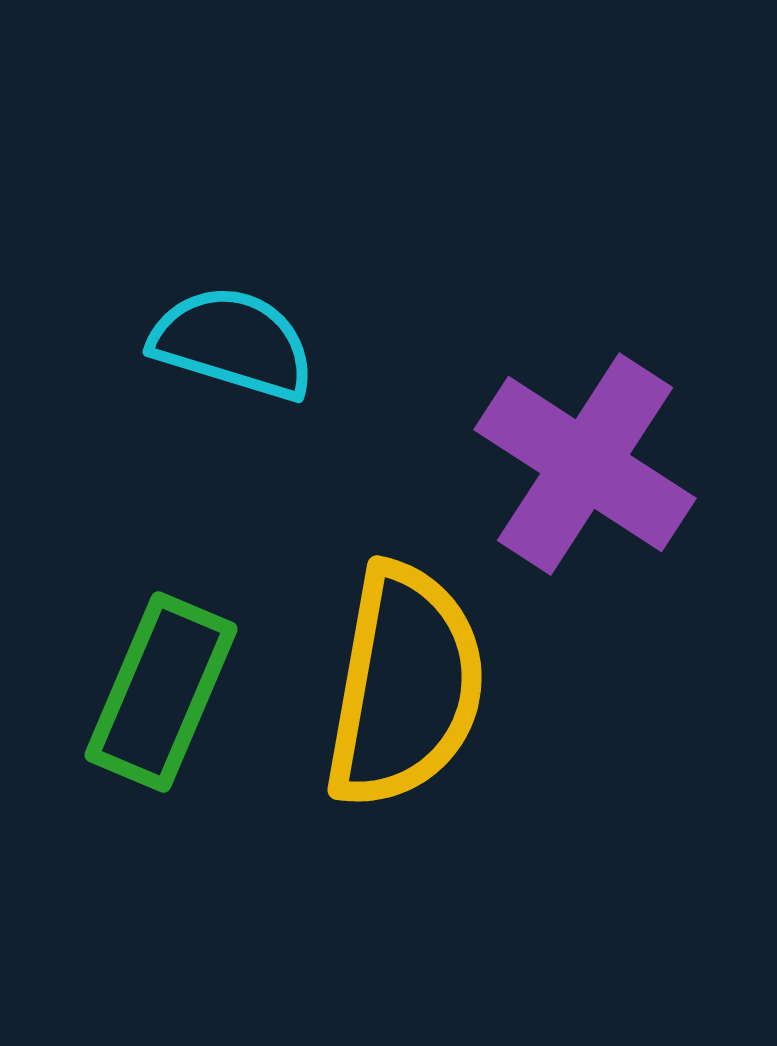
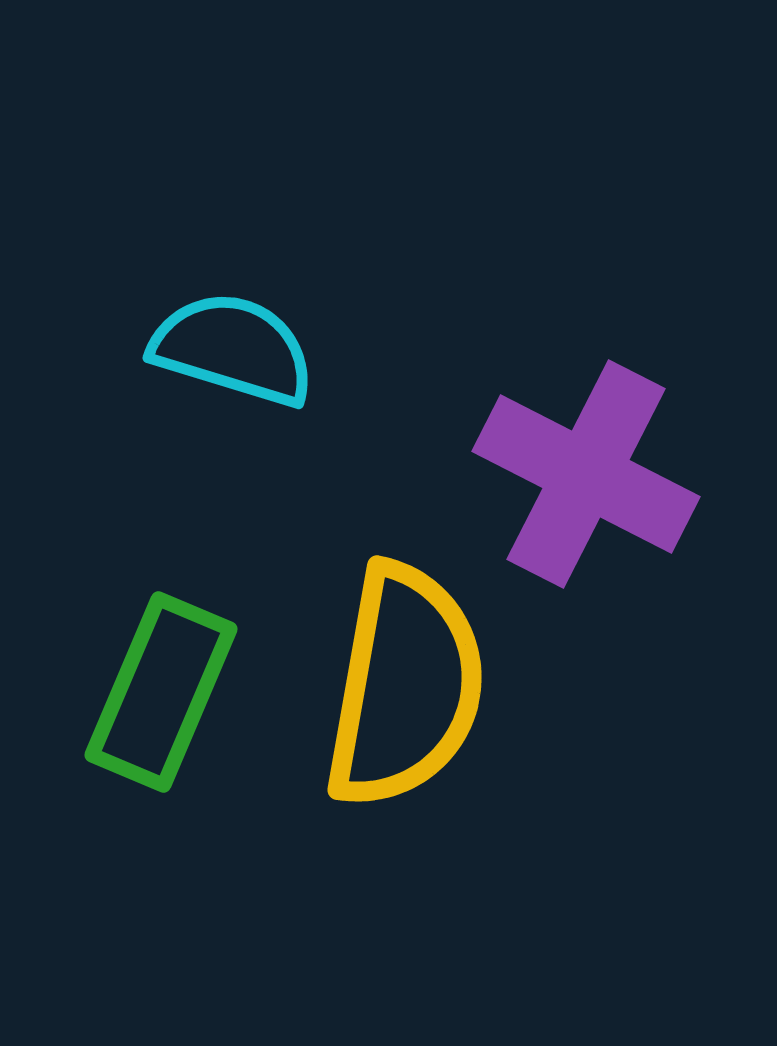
cyan semicircle: moved 6 px down
purple cross: moved 1 px right, 10 px down; rotated 6 degrees counterclockwise
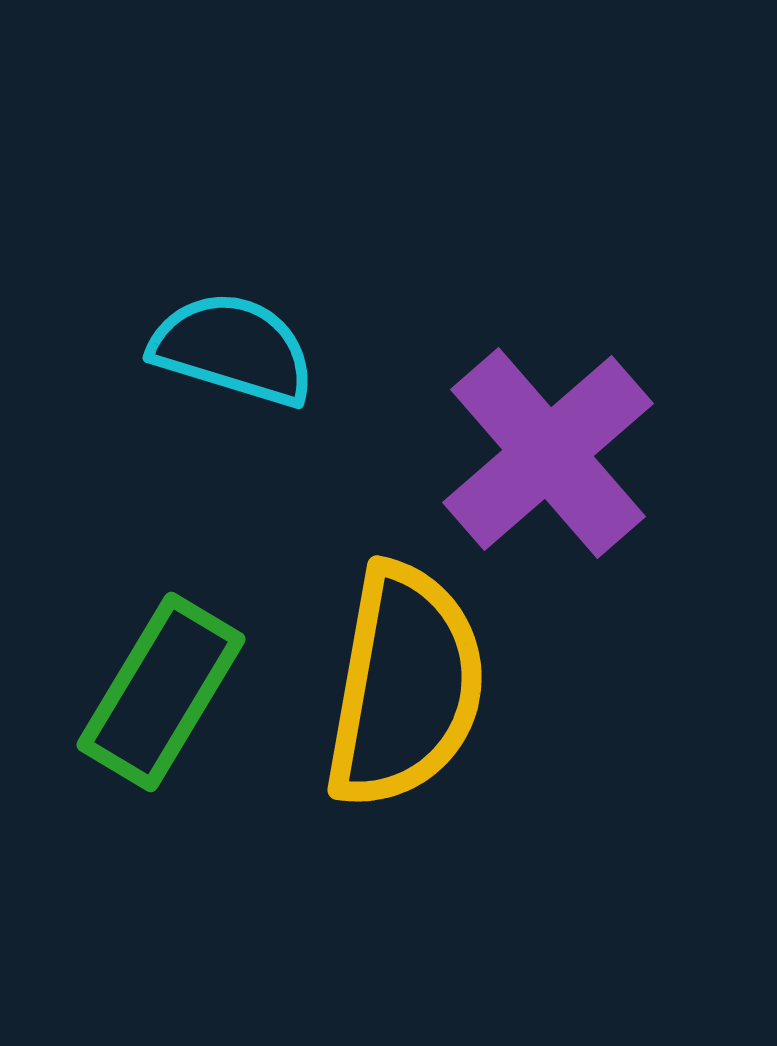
purple cross: moved 38 px left, 21 px up; rotated 22 degrees clockwise
green rectangle: rotated 8 degrees clockwise
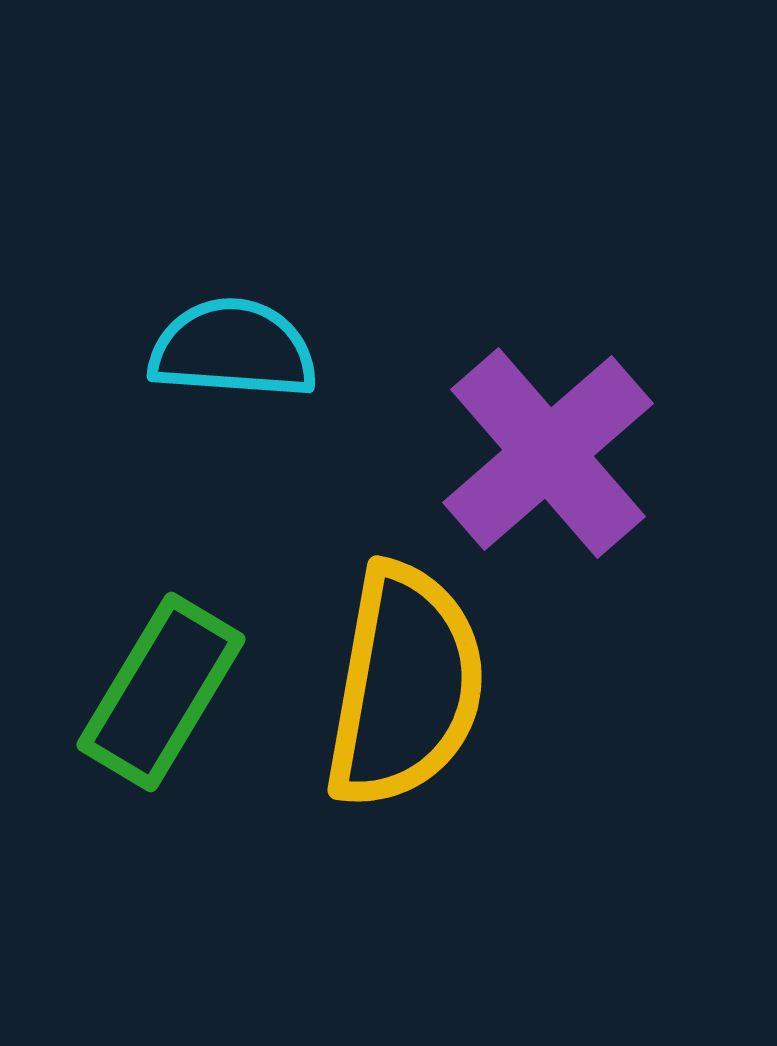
cyan semicircle: rotated 13 degrees counterclockwise
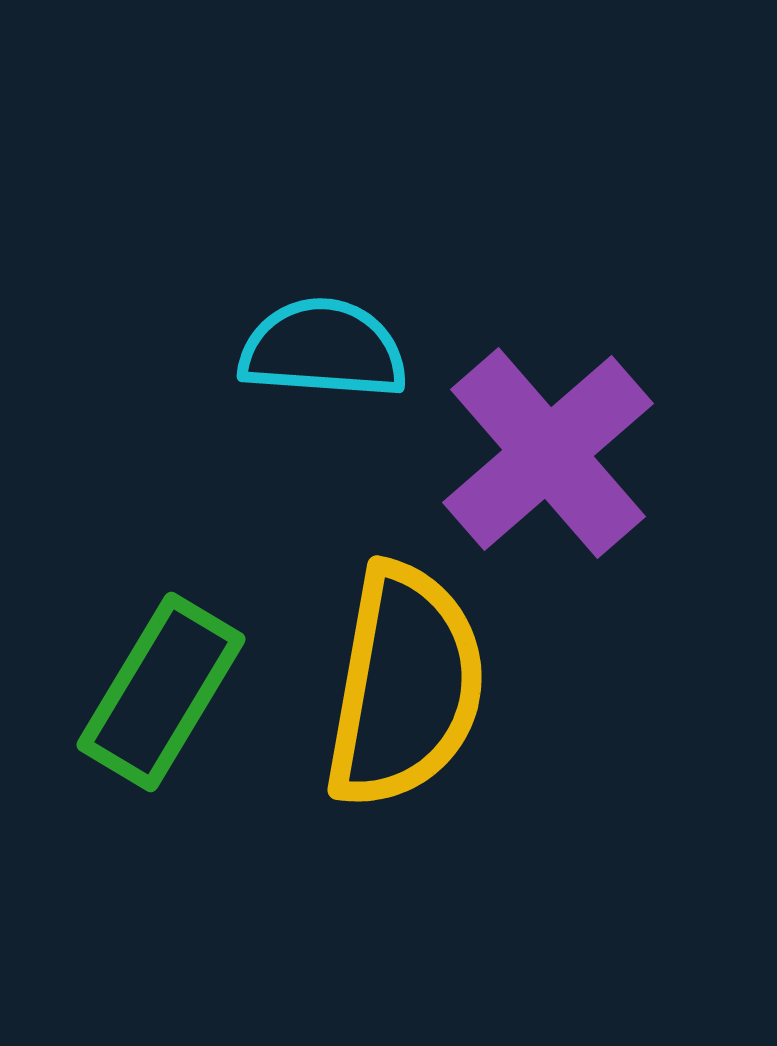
cyan semicircle: moved 90 px right
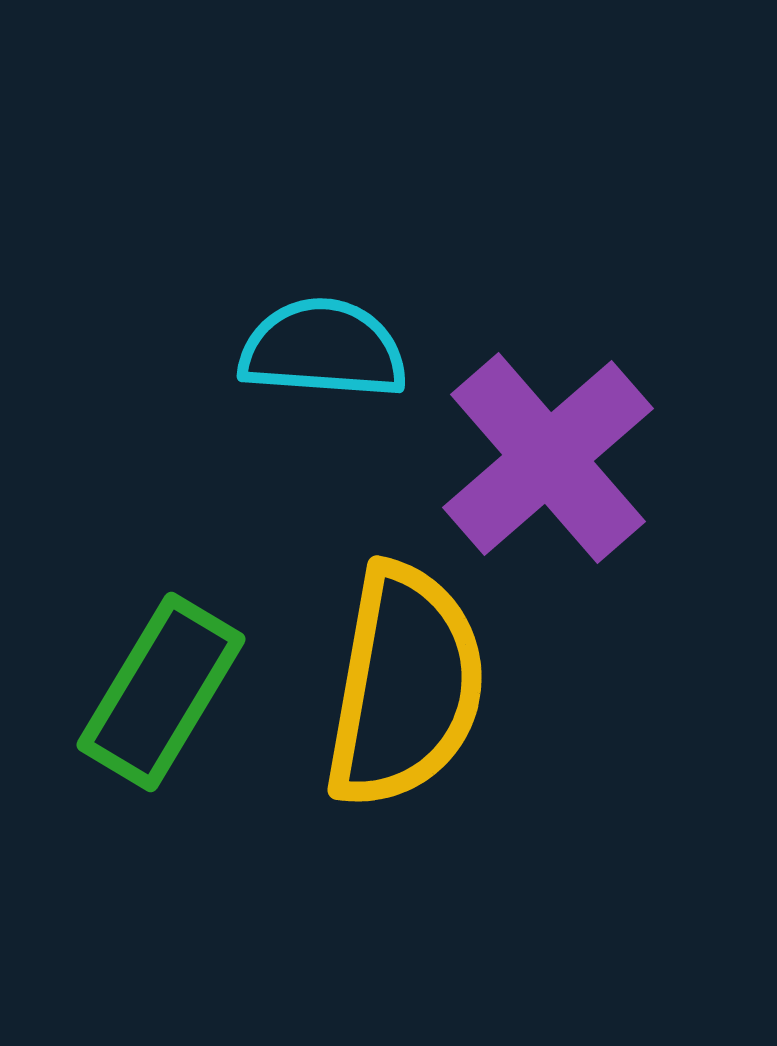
purple cross: moved 5 px down
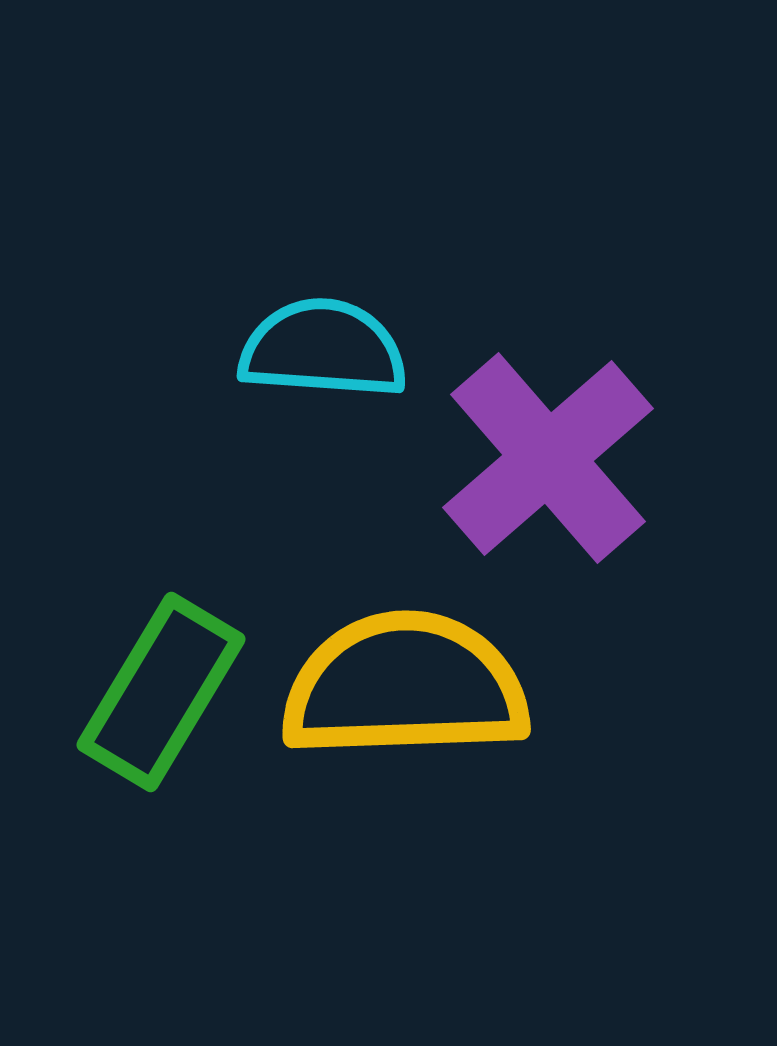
yellow semicircle: rotated 102 degrees counterclockwise
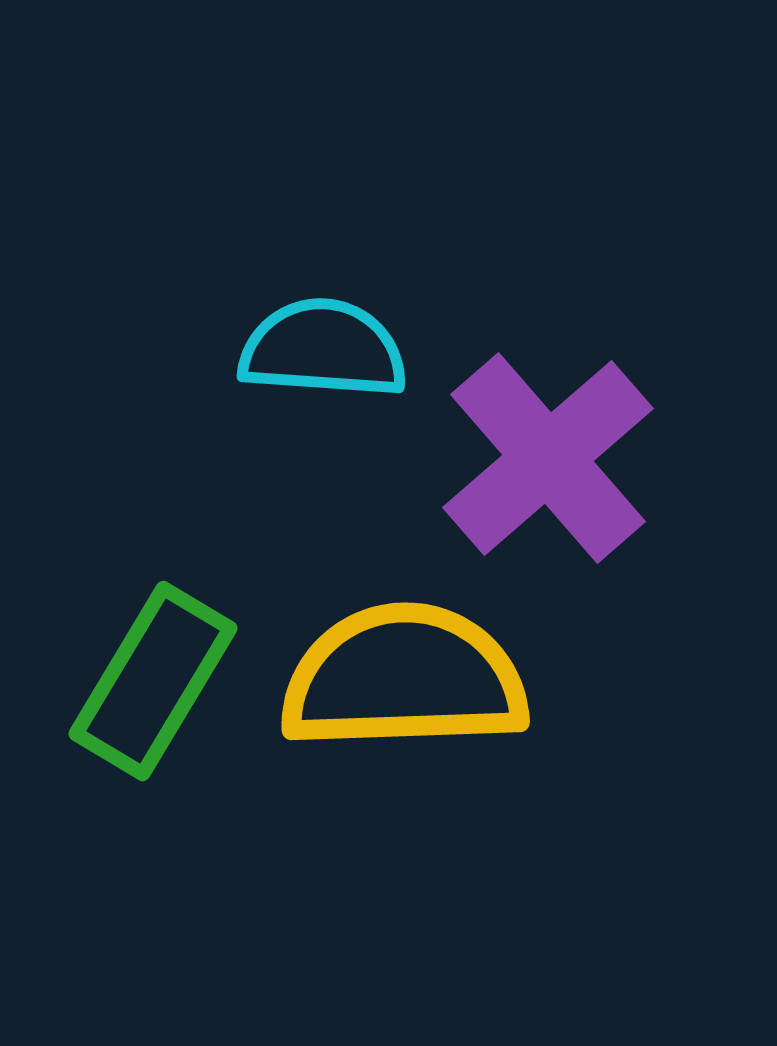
yellow semicircle: moved 1 px left, 8 px up
green rectangle: moved 8 px left, 11 px up
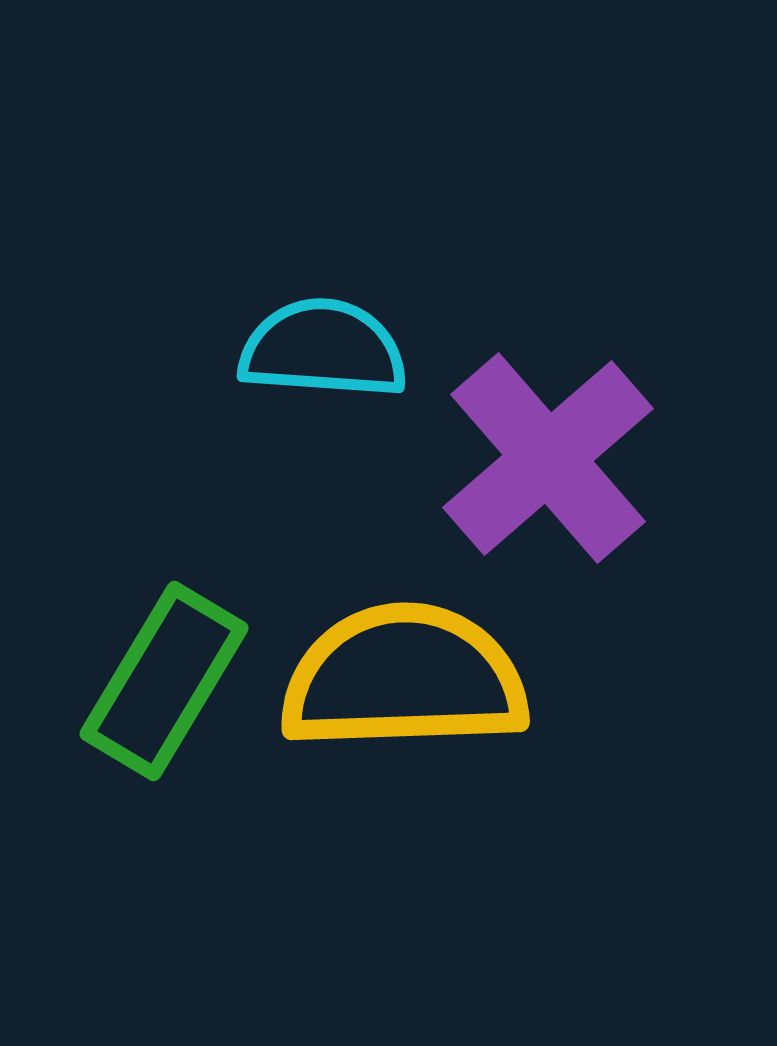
green rectangle: moved 11 px right
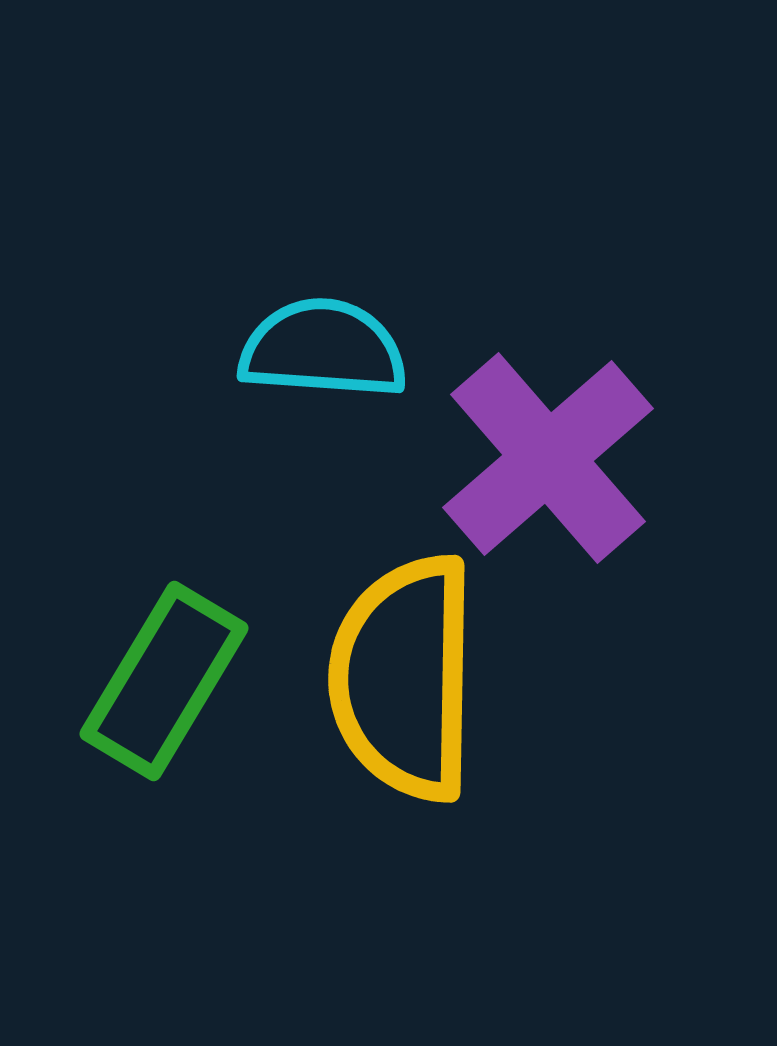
yellow semicircle: rotated 87 degrees counterclockwise
